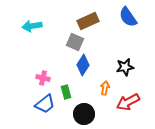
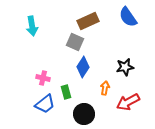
cyan arrow: rotated 90 degrees counterclockwise
blue diamond: moved 2 px down
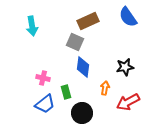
blue diamond: rotated 25 degrees counterclockwise
black circle: moved 2 px left, 1 px up
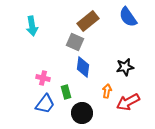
brown rectangle: rotated 15 degrees counterclockwise
orange arrow: moved 2 px right, 3 px down
blue trapezoid: rotated 15 degrees counterclockwise
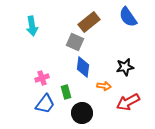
brown rectangle: moved 1 px right, 1 px down
pink cross: moved 1 px left; rotated 32 degrees counterclockwise
orange arrow: moved 3 px left, 5 px up; rotated 88 degrees clockwise
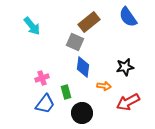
cyan arrow: rotated 30 degrees counterclockwise
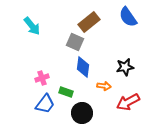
green rectangle: rotated 56 degrees counterclockwise
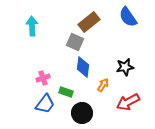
cyan arrow: rotated 144 degrees counterclockwise
pink cross: moved 1 px right
orange arrow: moved 1 px left, 1 px up; rotated 64 degrees counterclockwise
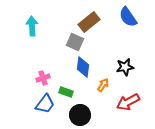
black circle: moved 2 px left, 2 px down
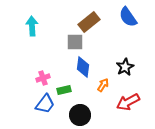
gray square: rotated 24 degrees counterclockwise
black star: rotated 18 degrees counterclockwise
green rectangle: moved 2 px left, 2 px up; rotated 32 degrees counterclockwise
